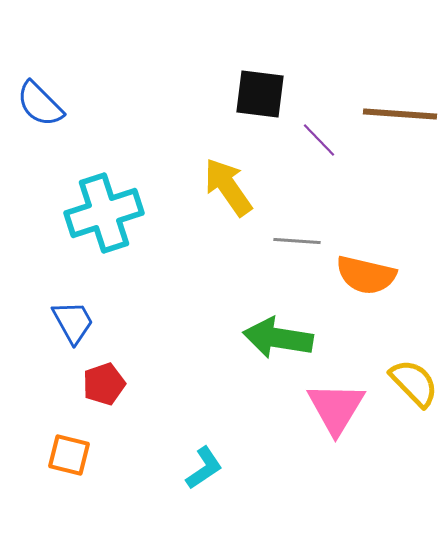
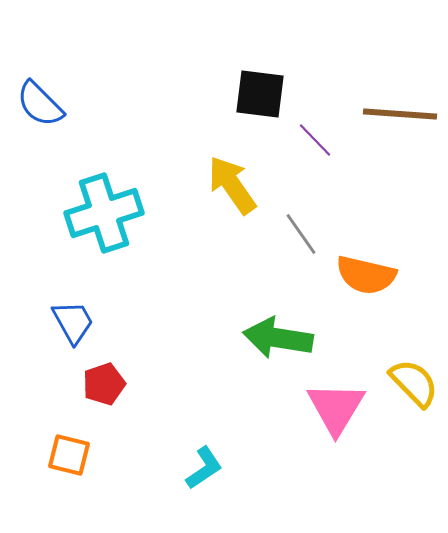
purple line: moved 4 px left
yellow arrow: moved 4 px right, 2 px up
gray line: moved 4 px right, 7 px up; rotated 51 degrees clockwise
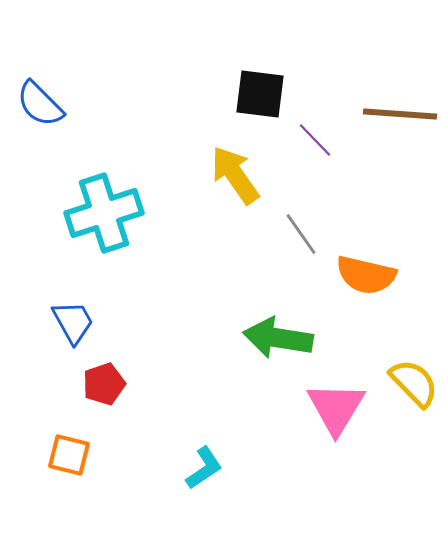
yellow arrow: moved 3 px right, 10 px up
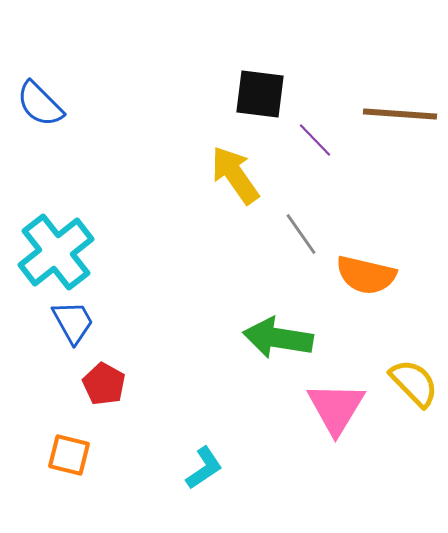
cyan cross: moved 48 px left, 39 px down; rotated 20 degrees counterclockwise
red pentagon: rotated 24 degrees counterclockwise
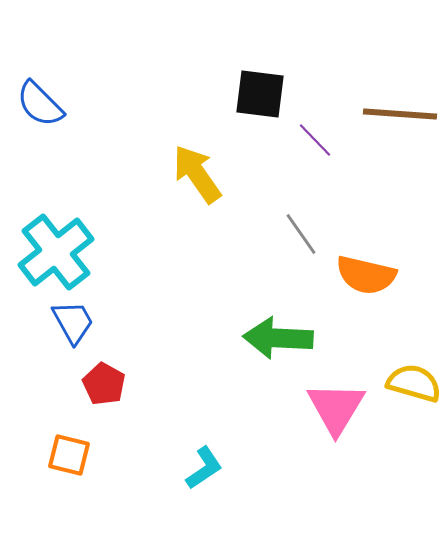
yellow arrow: moved 38 px left, 1 px up
green arrow: rotated 6 degrees counterclockwise
yellow semicircle: rotated 30 degrees counterclockwise
